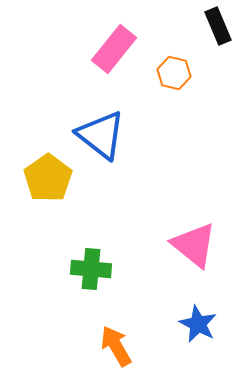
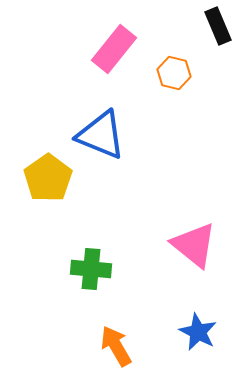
blue triangle: rotated 16 degrees counterclockwise
blue star: moved 8 px down
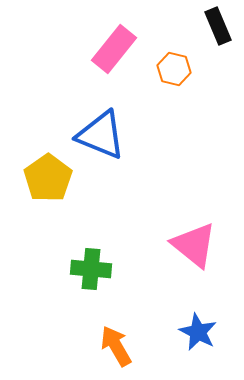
orange hexagon: moved 4 px up
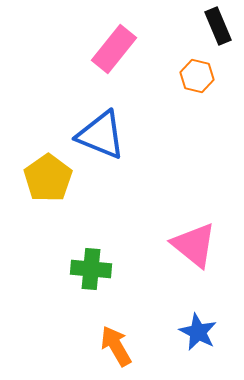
orange hexagon: moved 23 px right, 7 px down
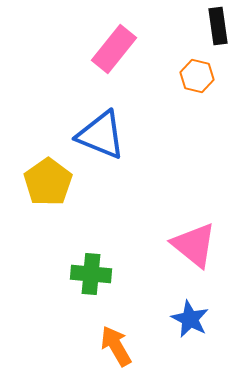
black rectangle: rotated 15 degrees clockwise
yellow pentagon: moved 4 px down
green cross: moved 5 px down
blue star: moved 8 px left, 13 px up
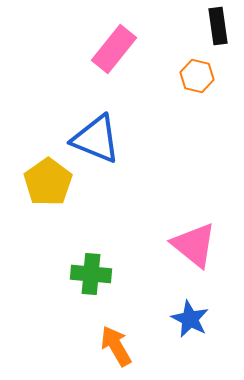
blue triangle: moved 5 px left, 4 px down
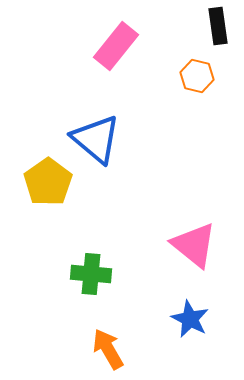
pink rectangle: moved 2 px right, 3 px up
blue triangle: rotated 18 degrees clockwise
orange arrow: moved 8 px left, 3 px down
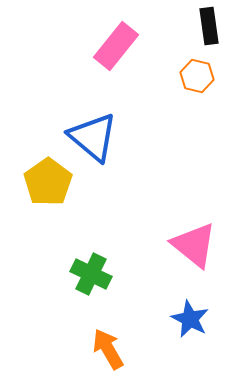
black rectangle: moved 9 px left
blue triangle: moved 3 px left, 2 px up
green cross: rotated 21 degrees clockwise
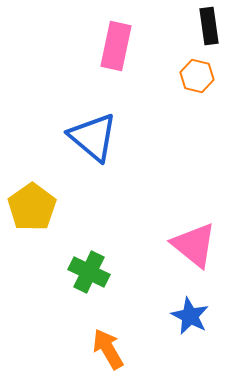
pink rectangle: rotated 27 degrees counterclockwise
yellow pentagon: moved 16 px left, 25 px down
green cross: moved 2 px left, 2 px up
blue star: moved 3 px up
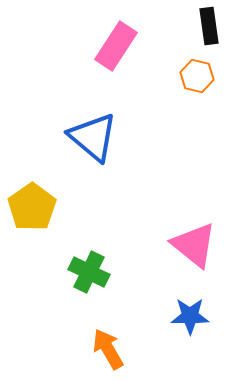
pink rectangle: rotated 21 degrees clockwise
blue star: rotated 27 degrees counterclockwise
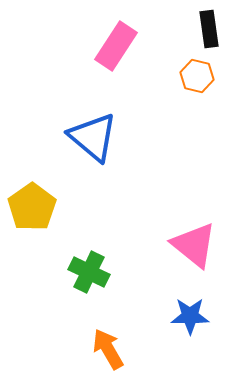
black rectangle: moved 3 px down
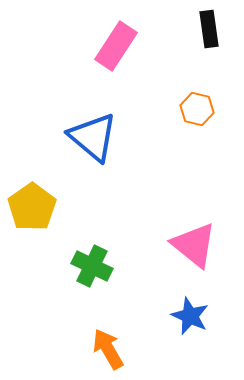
orange hexagon: moved 33 px down
green cross: moved 3 px right, 6 px up
blue star: rotated 24 degrees clockwise
